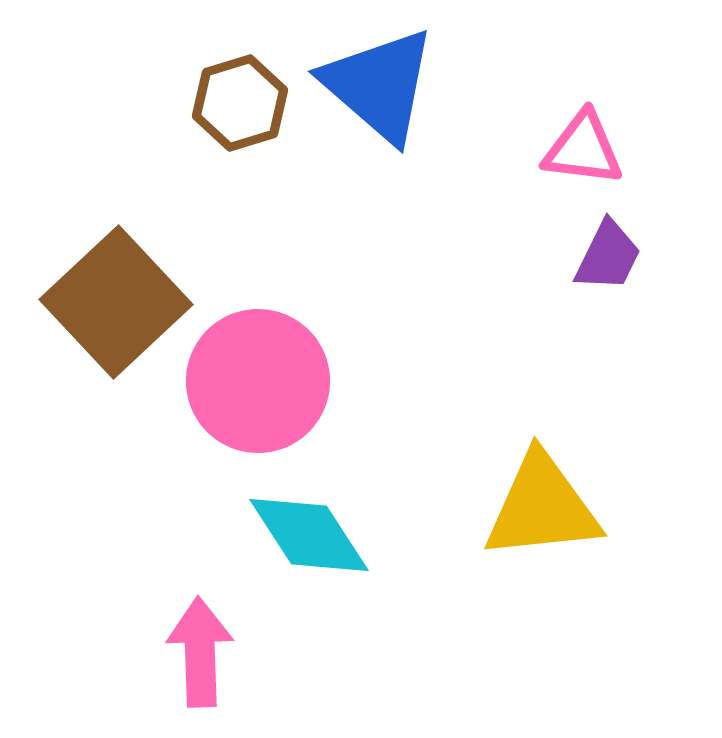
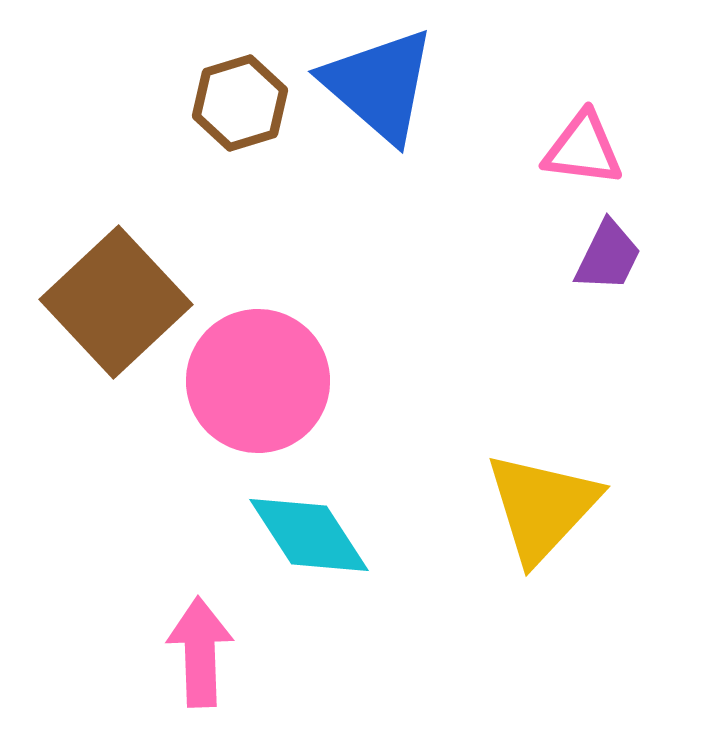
yellow triangle: rotated 41 degrees counterclockwise
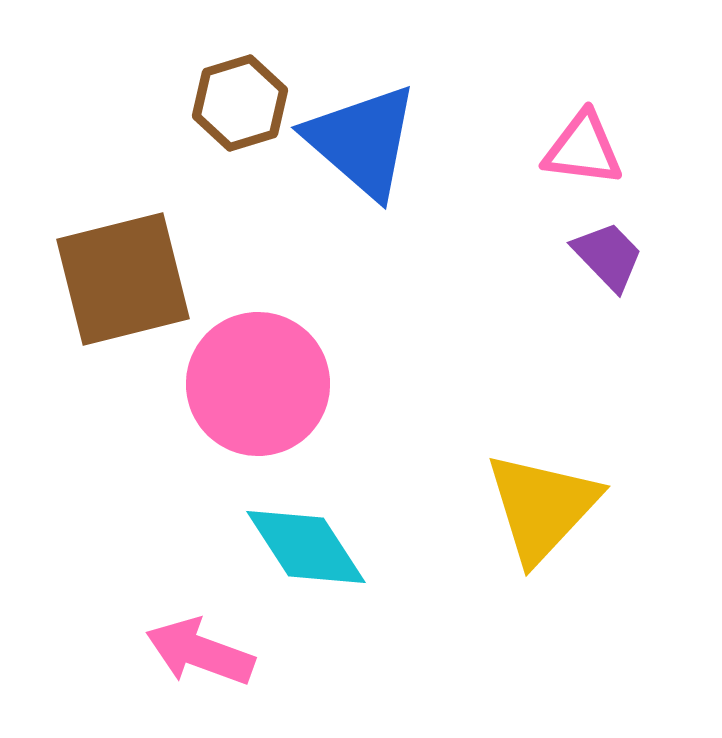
blue triangle: moved 17 px left, 56 px down
purple trapezoid: rotated 70 degrees counterclockwise
brown square: moved 7 px right, 23 px up; rotated 29 degrees clockwise
pink circle: moved 3 px down
cyan diamond: moved 3 px left, 12 px down
pink arrow: rotated 68 degrees counterclockwise
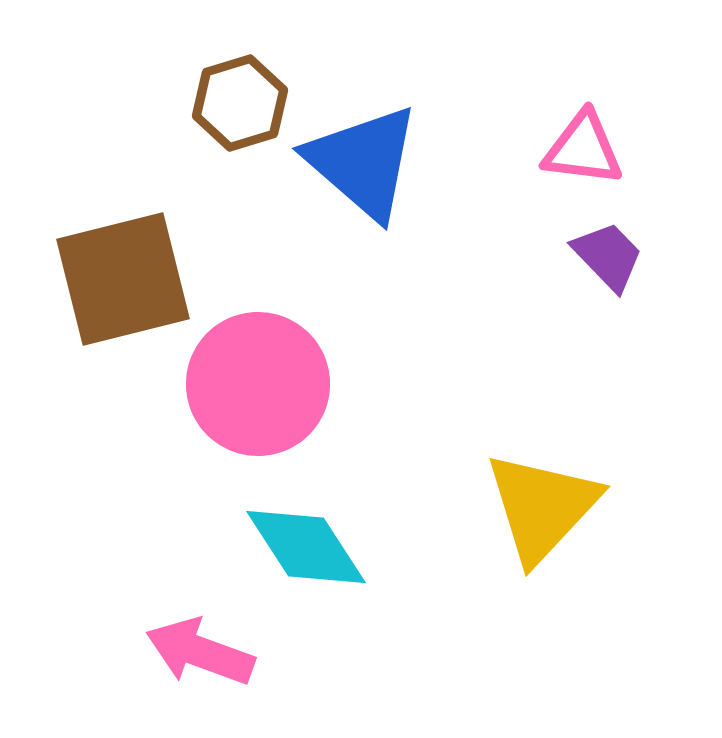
blue triangle: moved 1 px right, 21 px down
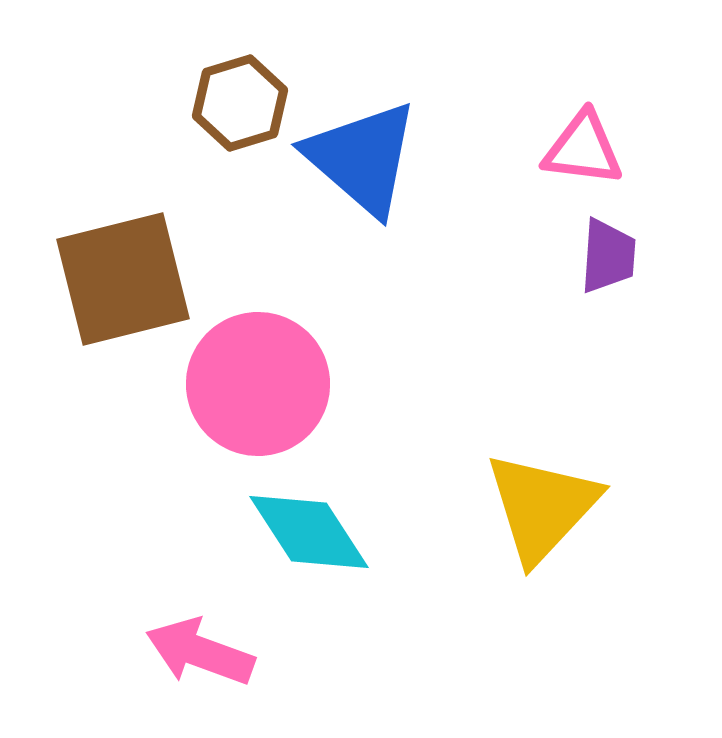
blue triangle: moved 1 px left, 4 px up
purple trapezoid: rotated 48 degrees clockwise
cyan diamond: moved 3 px right, 15 px up
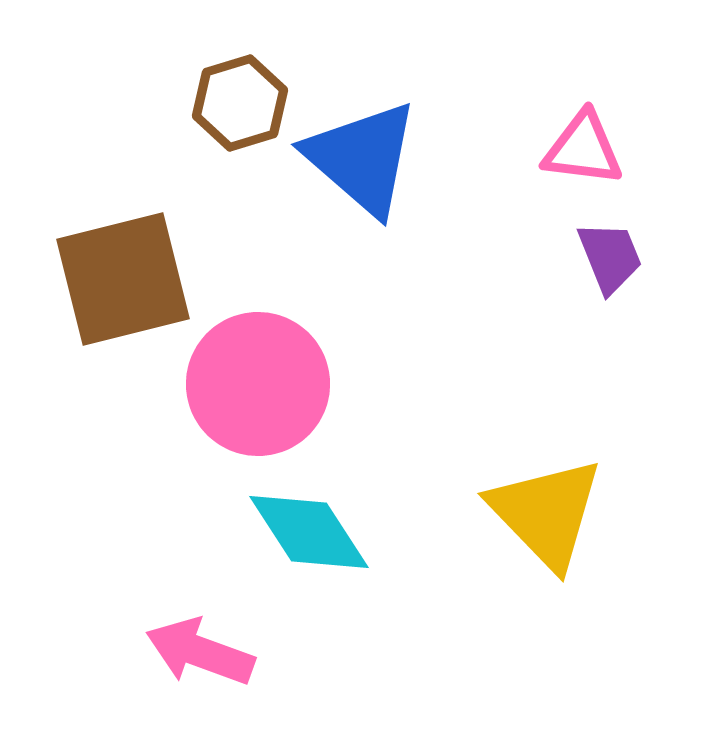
purple trapezoid: moved 2 px right, 1 px down; rotated 26 degrees counterclockwise
yellow triangle: moved 4 px right, 6 px down; rotated 27 degrees counterclockwise
